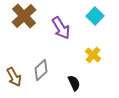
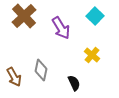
yellow cross: moved 1 px left
gray diamond: rotated 35 degrees counterclockwise
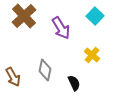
gray diamond: moved 4 px right
brown arrow: moved 1 px left
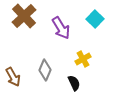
cyan square: moved 3 px down
yellow cross: moved 9 px left, 4 px down; rotated 21 degrees clockwise
gray diamond: rotated 10 degrees clockwise
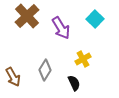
brown cross: moved 3 px right
gray diamond: rotated 10 degrees clockwise
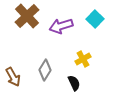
purple arrow: moved 2 px up; rotated 105 degrees clockwise
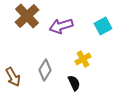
cyan square: moved 8 px right, 7 px down; rotated 18 degrees clockwise
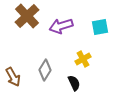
cyan square: moved 3 px left, 1 px down; rotated 18 degrees clockwise
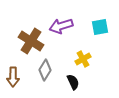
brown cross: moved 4 px right, 25 px down; rotated 15 degrees counterclockwise
brown arrow: rotated 30 degrees clockwise
black semicircle: moved 1 px left, 1 px up
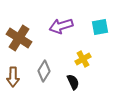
brown cross: moved 12 px left, 3 px up
gray diamond: moved 1 px left, 1 px down
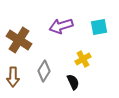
cyan square: moved 1 px left
brown cross: moved 2 px down
